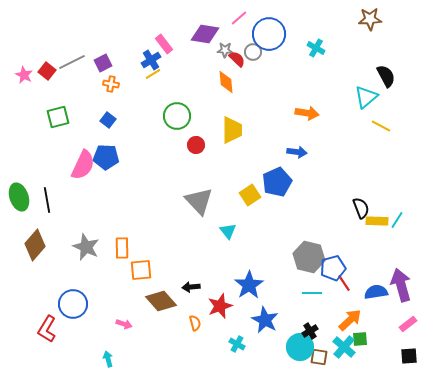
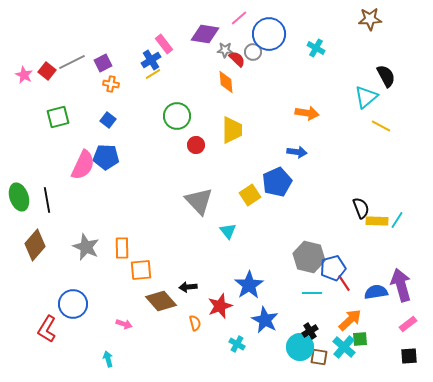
black arrow at (191, 287): moved 3 px left
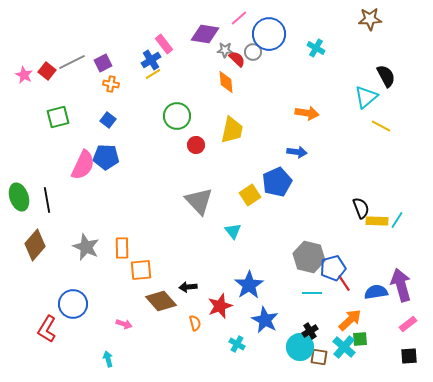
yellow trapezoid at (232, 130): rotated 12 degrees clockwise
cyan triangle at (228, 231): moved 5 px right
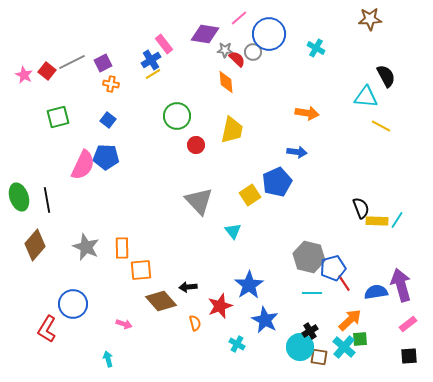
cyan triangle at (366, 97): rotated 45 degrees clockwise
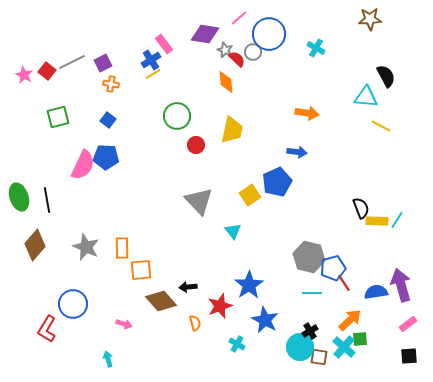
gray star at (225, 50): rotated 21 degrees clockwise
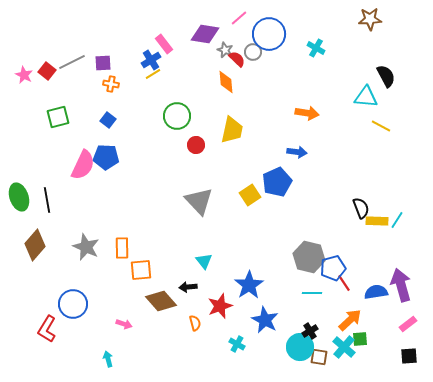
purple square at (103, 63): rotated 24 degrees clockwise
cyan triangle at (233, 231): moved 29 px left, 30 px down
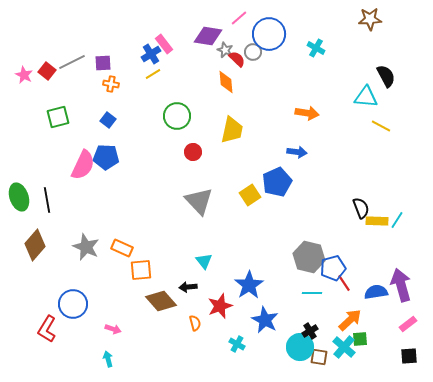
purple diamond at (205, 34): moved 3 px right, 2 px down
blue cross at (151, 60): moved 6 px up
red circle at (196, 145): moved 3 px left, 7 px down
orange rectangle at (122, 248): rotated 65 degrees counterclockwise
pink arrow at (124, 324): moved 11 px left, 5 px down
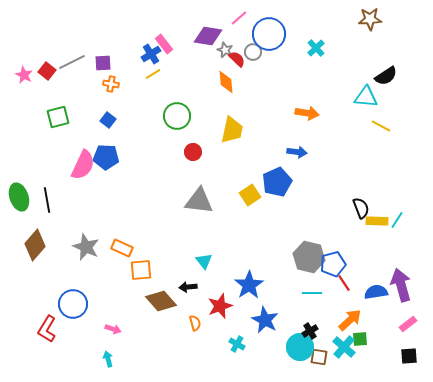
cyan cross at (316, 48): rotated 18 degrees clockwise
black semicircle at (386, 76): rotated 85 degrees clockwise
gray triangle at (199, 201): rotated 40 degrees counterclockwise
blue pentagon at (333, 268): moved 4 px up
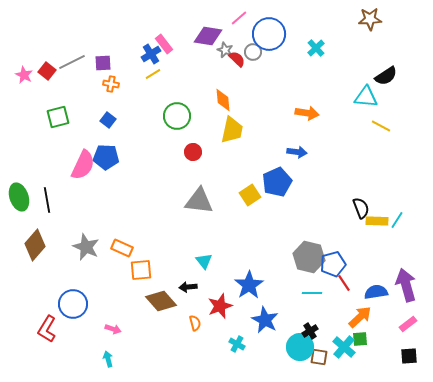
orange diamond at (226, 82): moved 3 px left, 18 px down
purple arrow at (401, 285): moved 5 px right
orange arrow at (350, 320): moved 10 px right, 3 px up
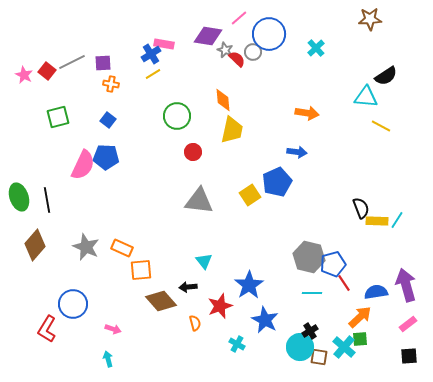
pink rectangle at (164, 44): rotated 42 degrees counterclockwise
